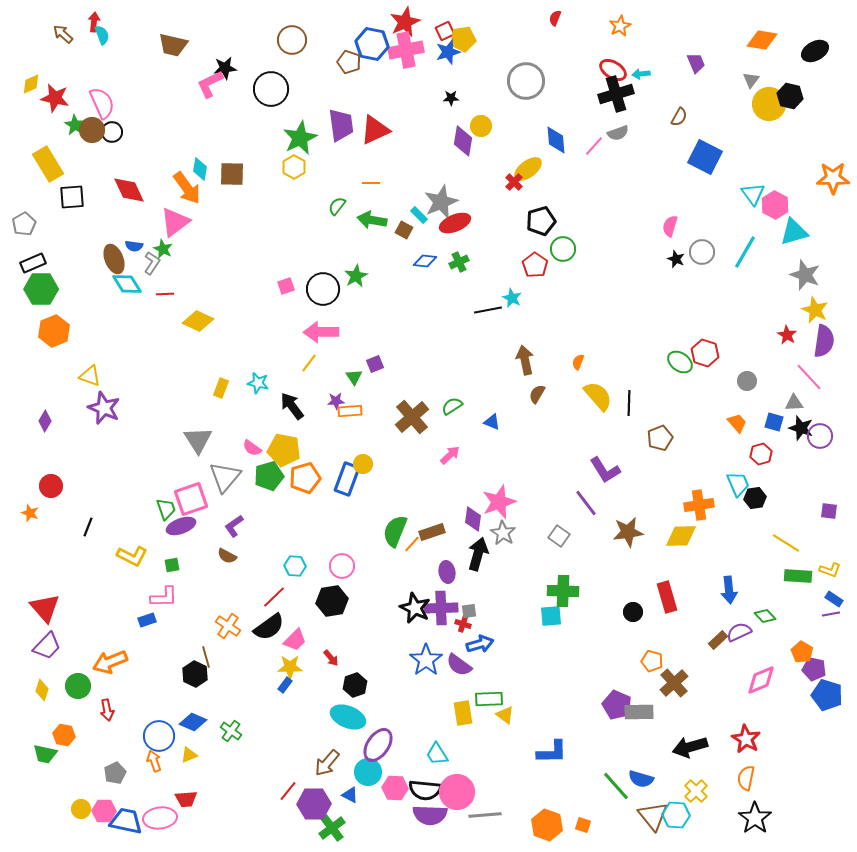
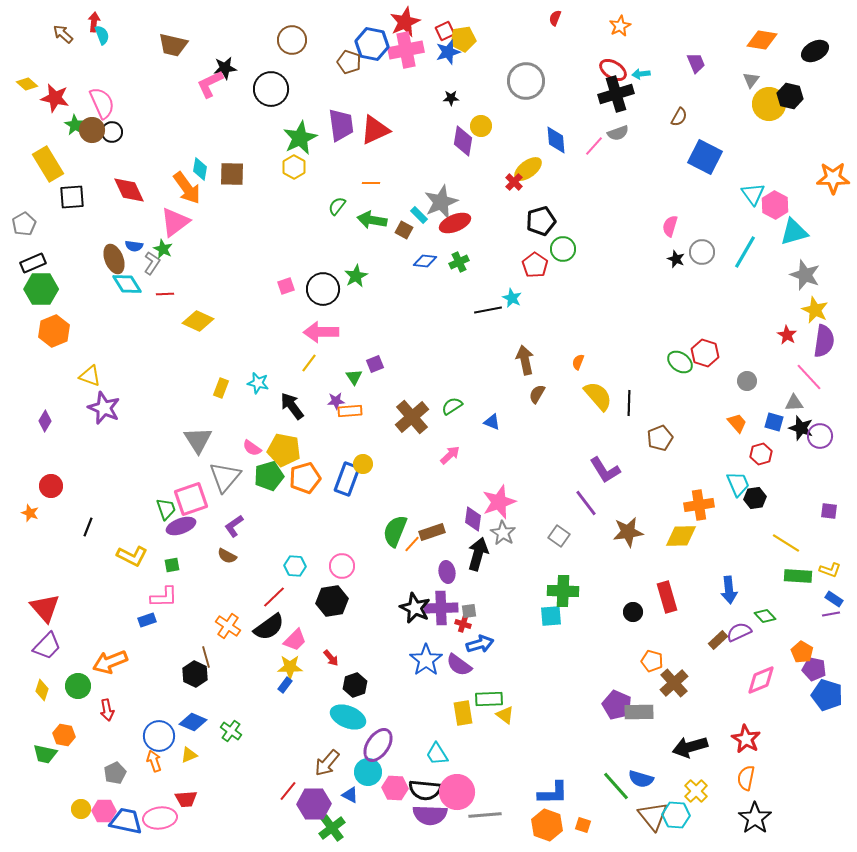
yellow diamond at (31, 84): moved 4 px left; rotated 65 degrees clockwise
blue L-shape at (552, 752): moved 1 px right, 41 px down
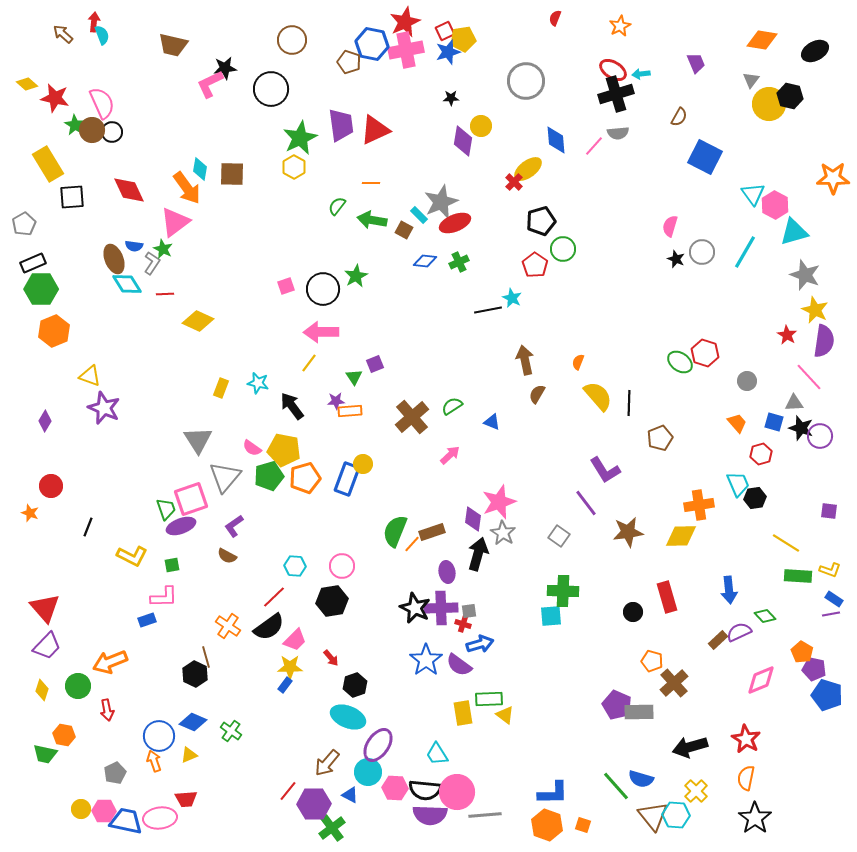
gray semicircle at (618, 133): rotated 15 degrees clockwise
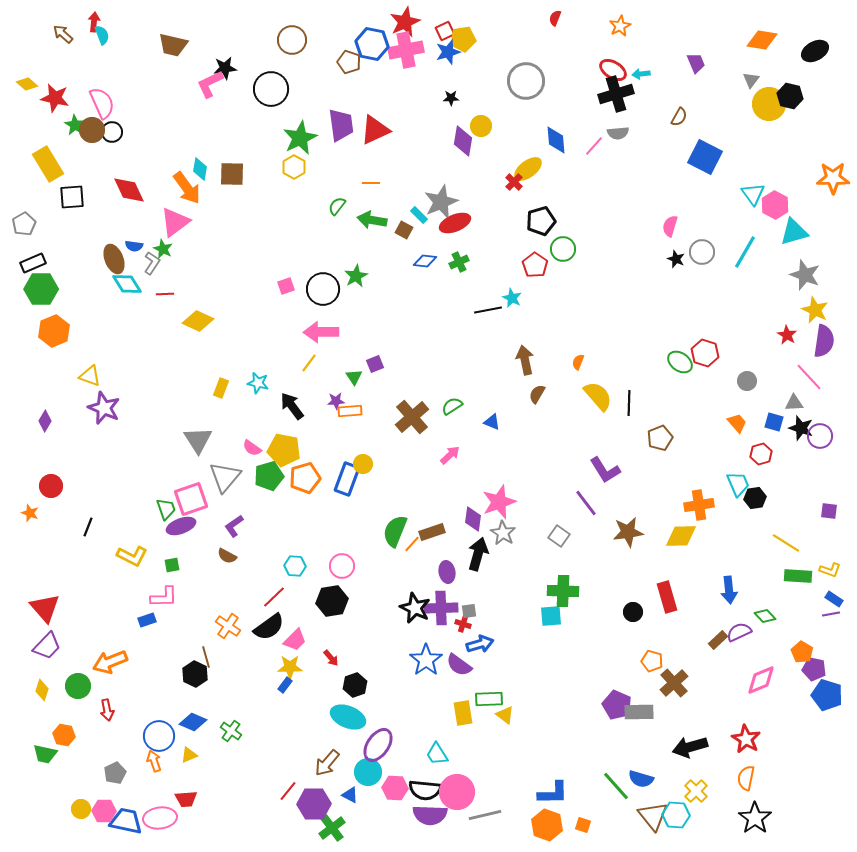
gray line at (485, 815): rotated 8 degrees counterclockwise
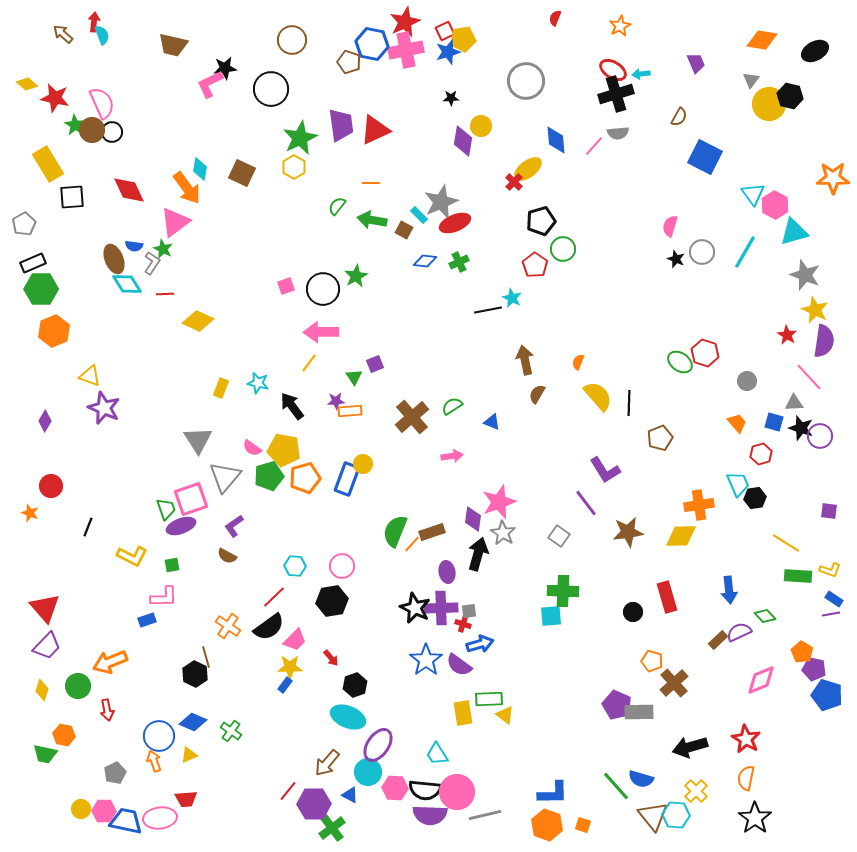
brown square at (232, 174): moved 10 px right, 1 px up; rotated 24 degrees clockwise
pink arrow at (450, 455): moved 2 px right, 1 px down; rotated 35 degrees clockwise
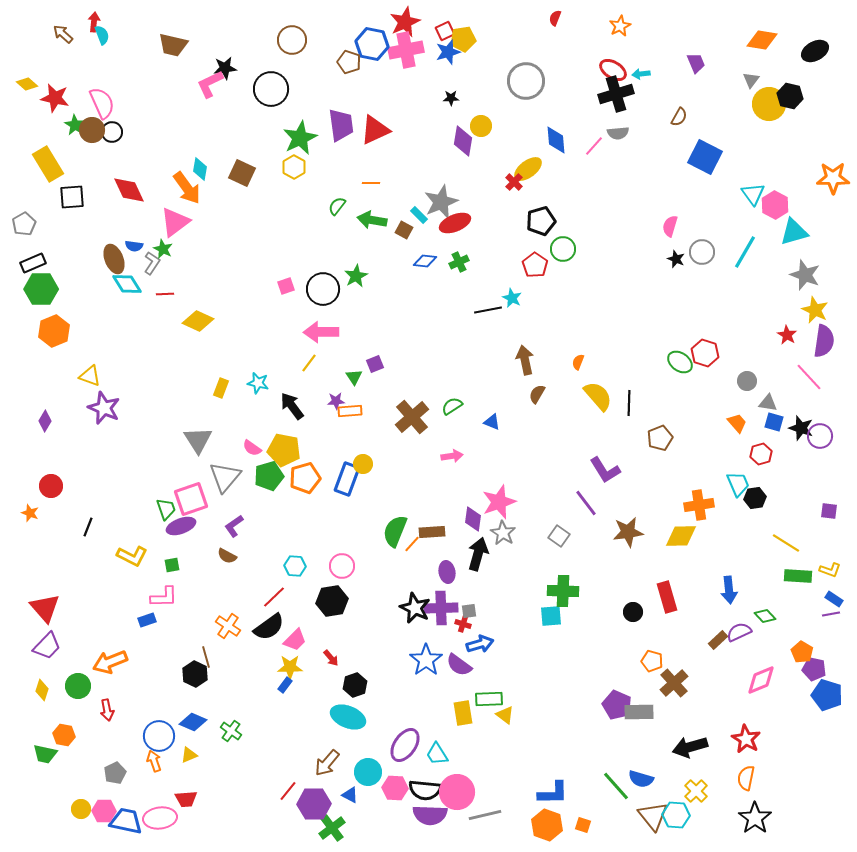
gray triangle at (794, 403): moved 26 px left; rotated 12 degrees clockwise
brown rectangle at (432, 532): rotated 15 degrees clockwise
purple ellipse at (378, 745): moved 27 px right
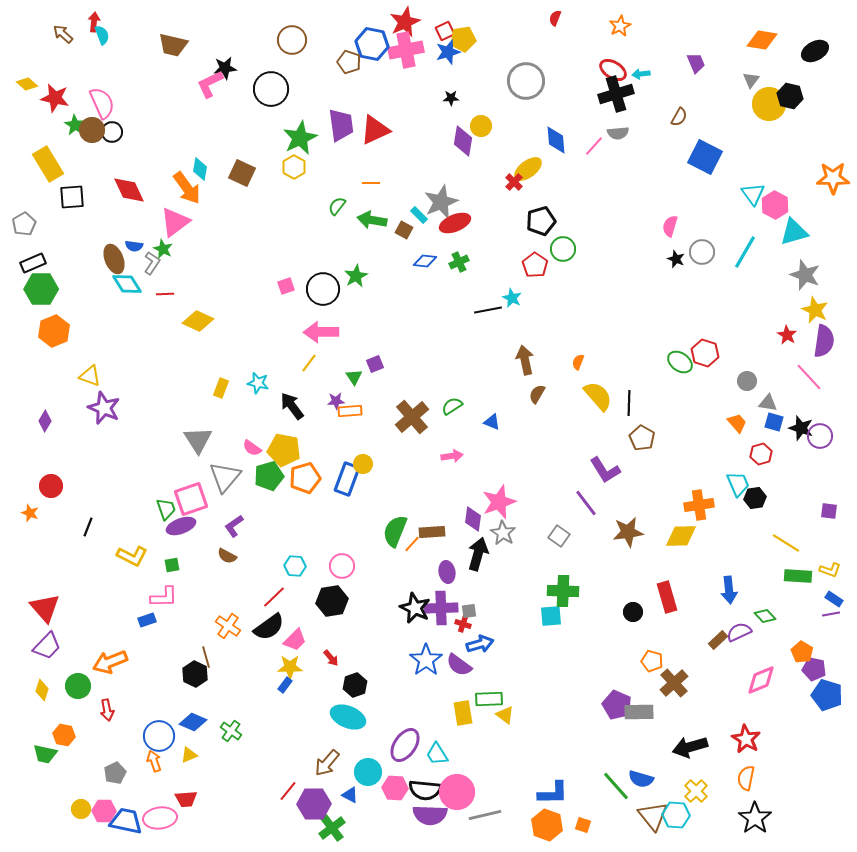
brown pentagon at (660, 438): moved 18 px left; rotated 20 degrees counterclockwise
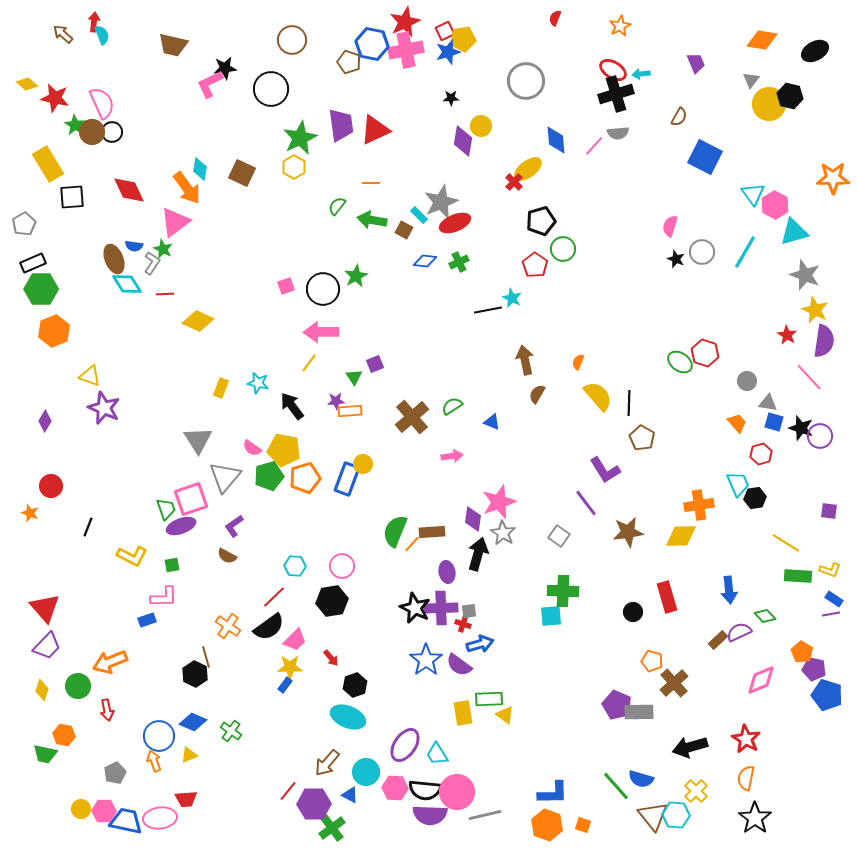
brown circle at (92, 130): moved 2 px down
cyan circle at (368, 772): moved 2 px left
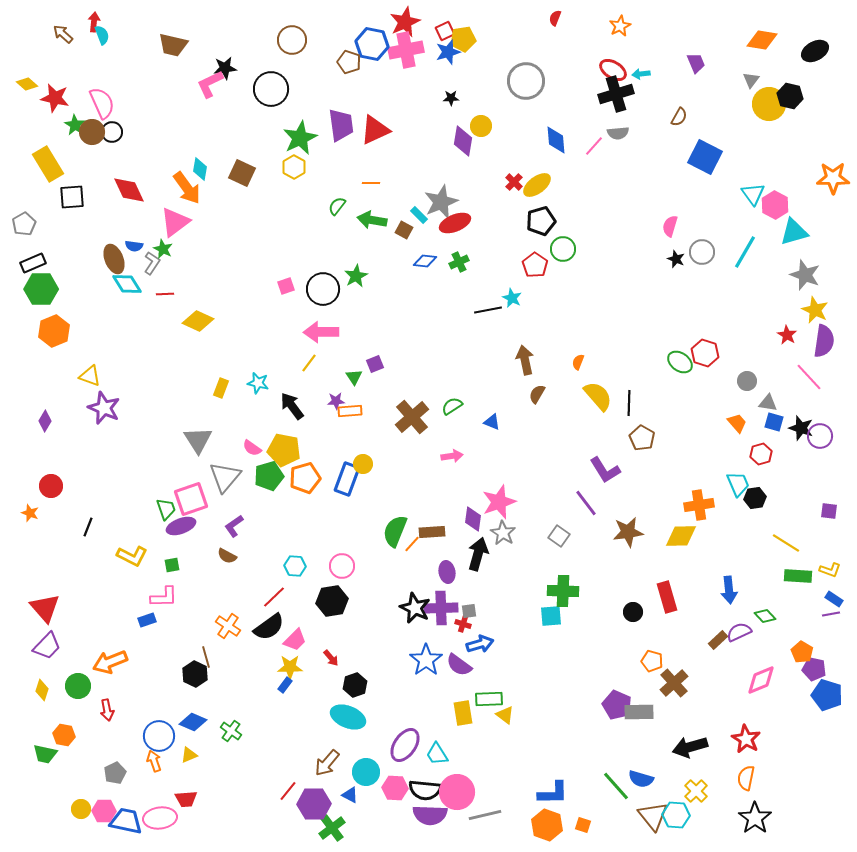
yellow ellipse at (528, 169): moved 9 px right, 16 px down
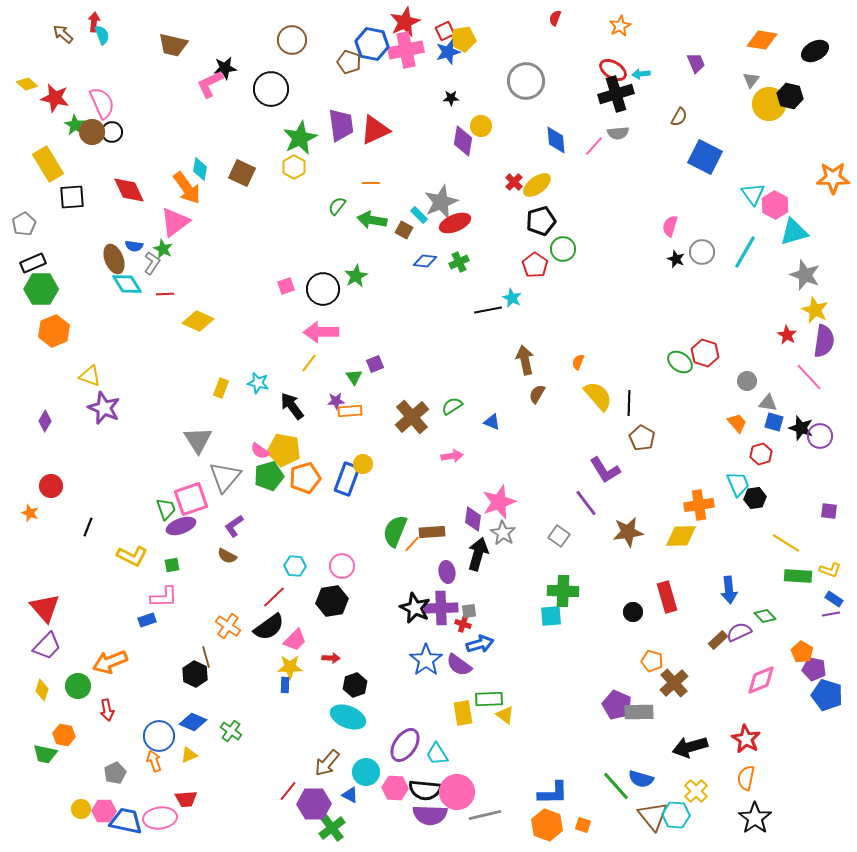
pink semicircle at (252, 448): moved 8 px right, 3 px down
red arrow at (331, 658): rotated 48 degrees counterclockwise
blue rectangle at (285, 685): rotated 35 degrees counterclockwise
